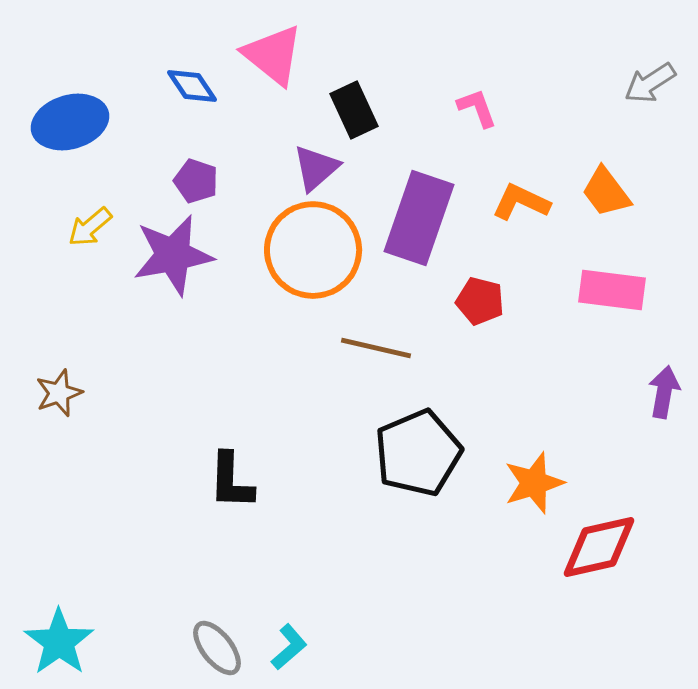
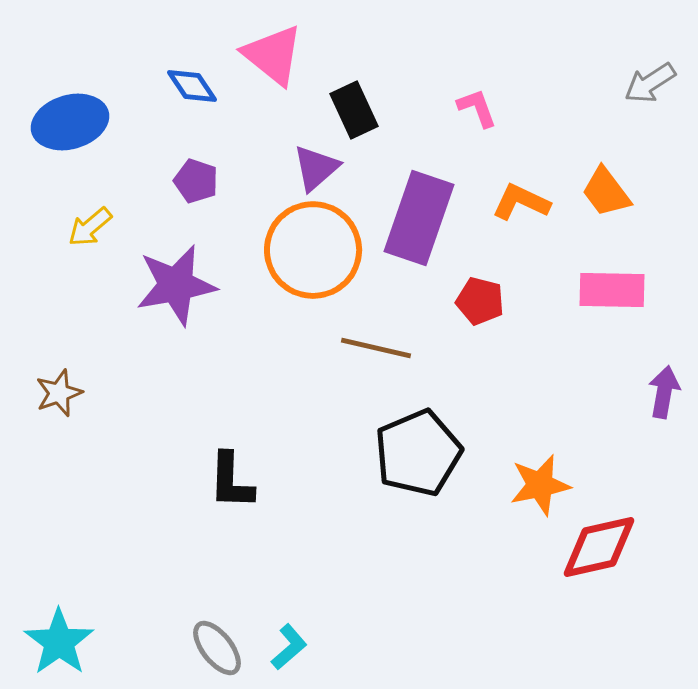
purple star: moved 3 px right, 30 px down
pink rectangle: rotated 6 degrees counterclockwise
orange star: moved 6 px right, 2 px down; rotated 6 degrees clockwise
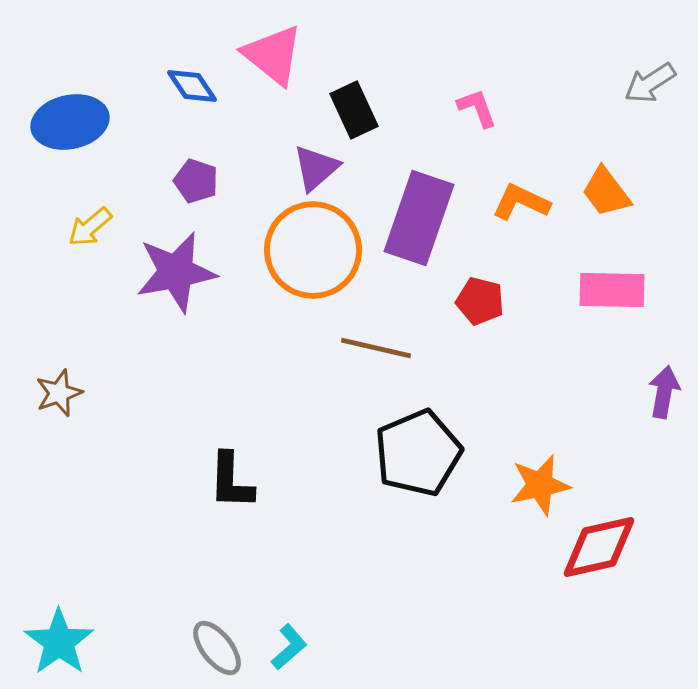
blue ellipse: rotated 4 degrees clockwise
purple star: moved 13 px up
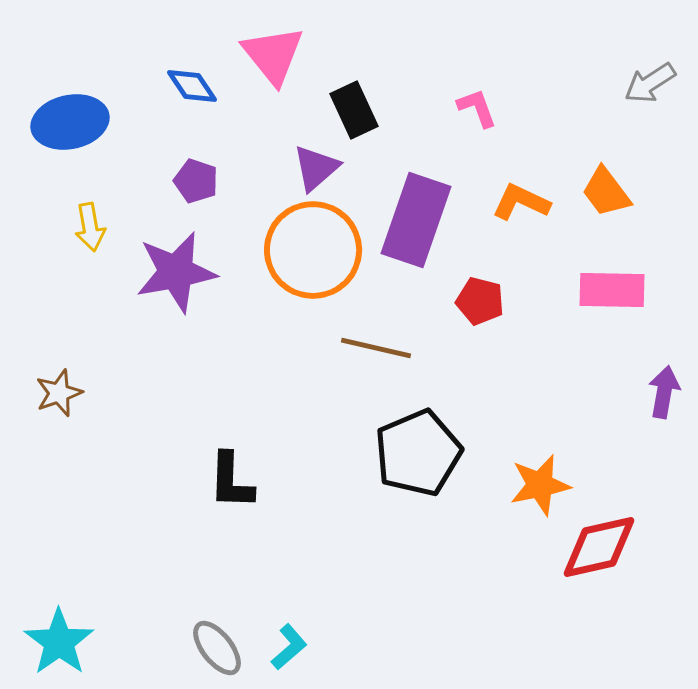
pink triangle: rotated 12 degrees clockwise
purple rectangle: moved 3 px left, 2 px down
yellow arrow: rotated 60 degrees counterclockwise
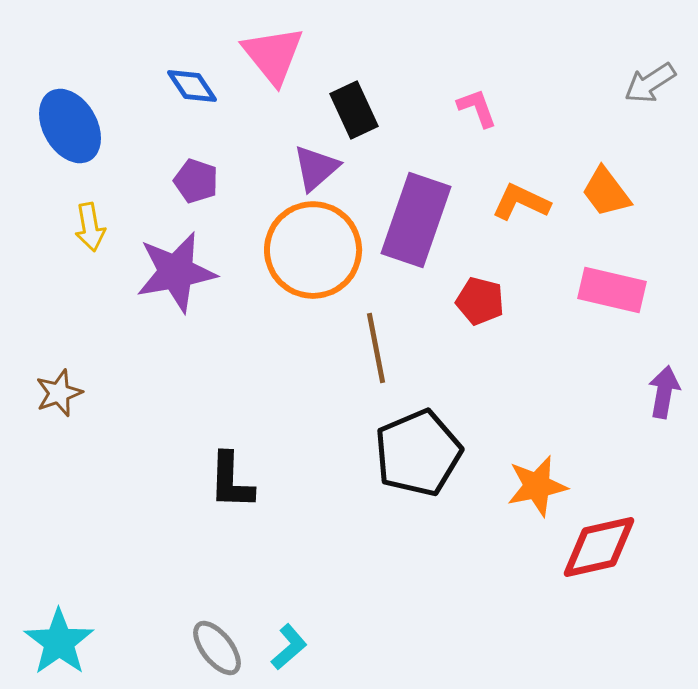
blue ellipse: moved 4 px down; rotated 72 degrees clockwise
pink rectangle: rotated 12 degrees clockwise
brown line: rotated 66 degrees clockwise
orange star: moved 3 px left, 1 px down
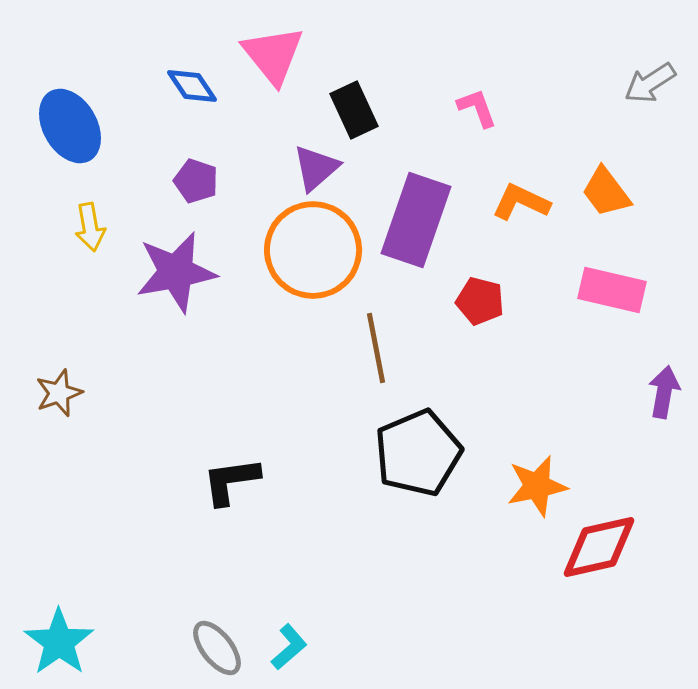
black L-shape: rotated 80 degrees clockwise
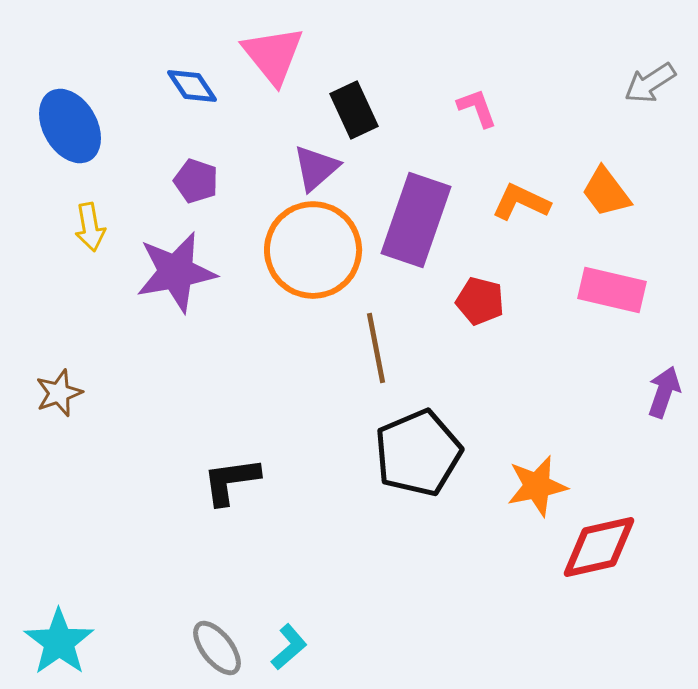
purple arrow: rotated 9 degrees clockwise
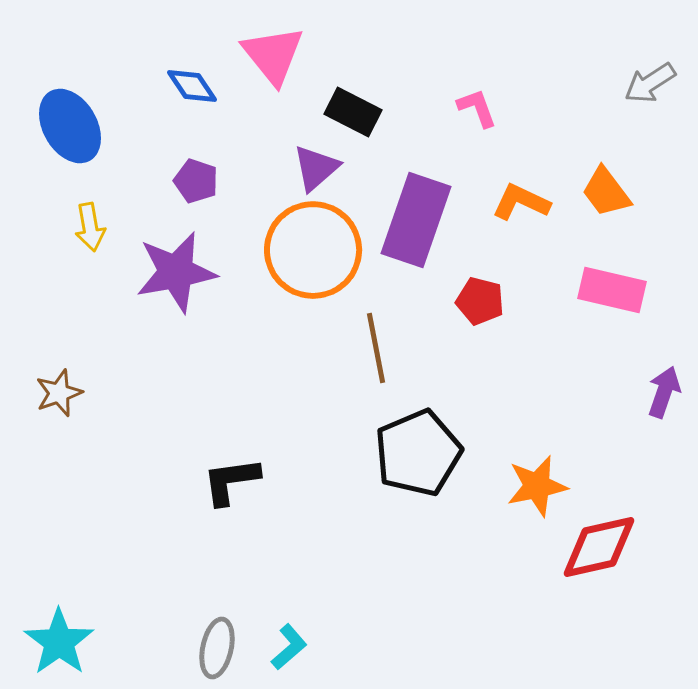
black rectangle: moved 1 px left, 2 px down; rotated 38 degrees counterclockwise
gray ellipse: rotated 50 degrees clockwise
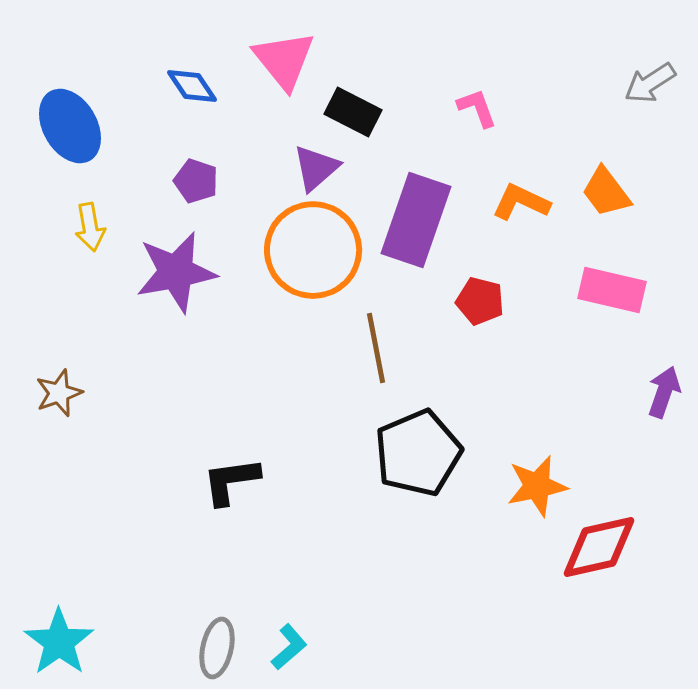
pink triangle: moved 11 px right, 5 px down
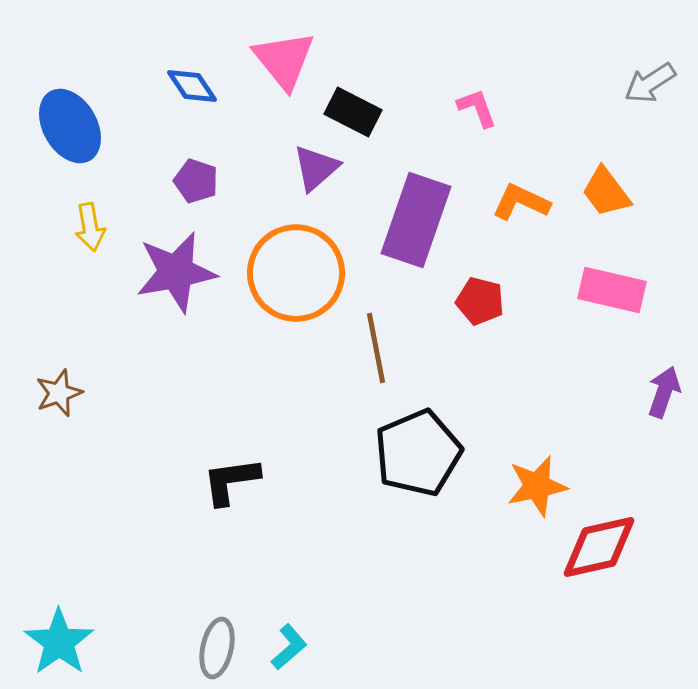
orange circle: moved 17 px left, 23 px down
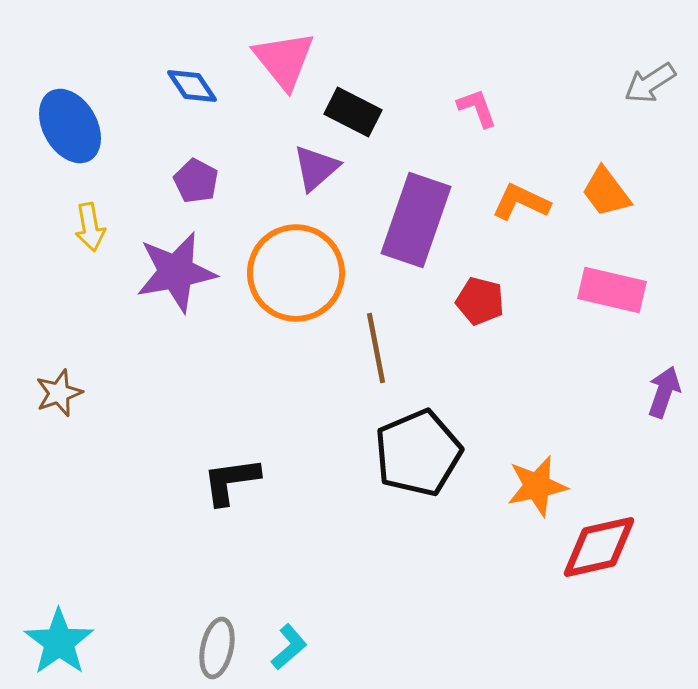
purple pentagon: rotated 9 degrees clockwise
